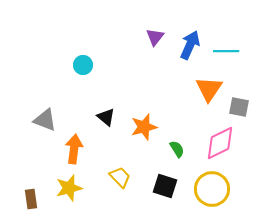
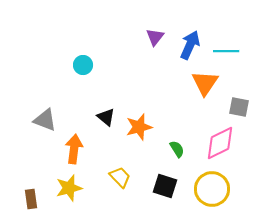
orange triangle: moved 4 px left, 6 px up
orange star: moved 5 px left
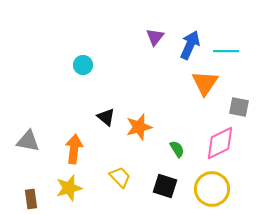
gray triangle: moved 17 px left, 21 px down; rotated 10 degrees counterclockwise
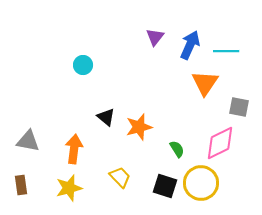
yellow circle: moved 11 px left, 6 px up
brown rectangle: moved 10 px left, 14 px up
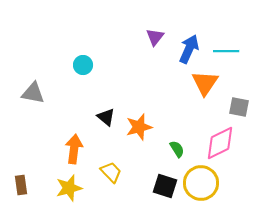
blue arrow: moved 1 px left, 4 px down
gray triangle: moved 5 px right, 48 px up
yellow trapezoid: moved 9 px left, 5 px up
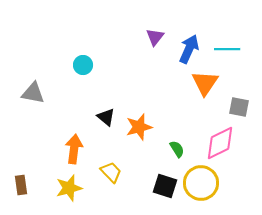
cyan line: moved 1 px right, 2 px up
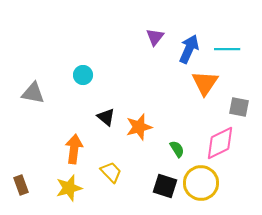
cyan circle: moved 10 px down
brown rectangle: rotated 12 degrees counterclockwise
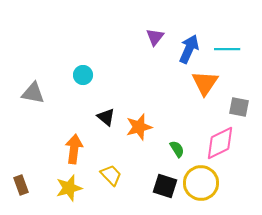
yellow trapezoid: moved 3 px down
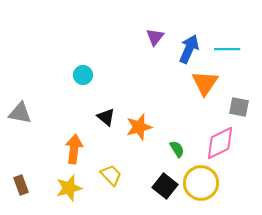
gray triangle: moved 13 px left, 20 px down
black square: rotated 20 degrees clockwise
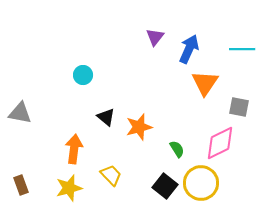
cyan line: moved 15 px right
